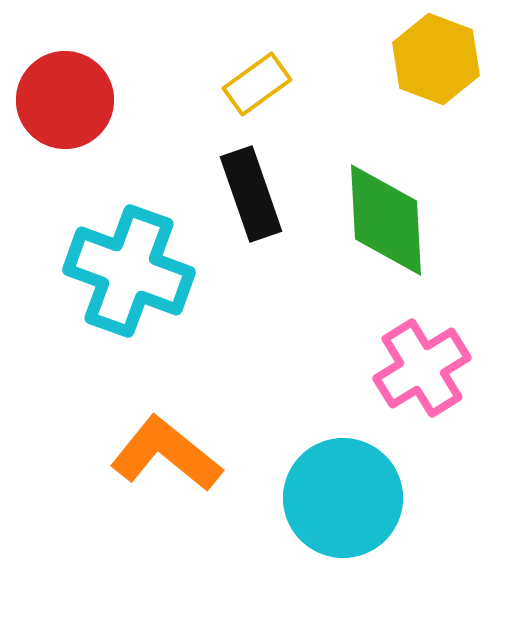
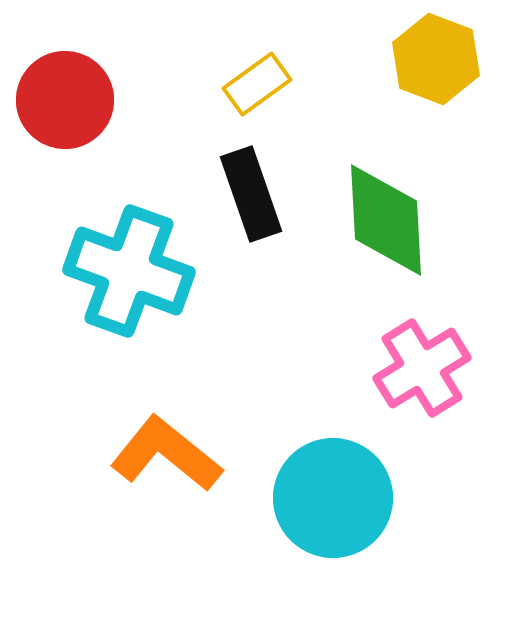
cyan circle: moved 10 px left
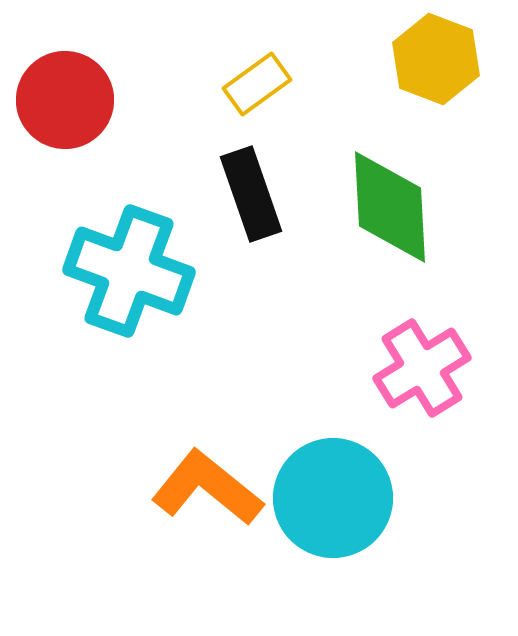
green diamond: moved 4 px right, 13 px up
orange L-shape: moved 41 px right, 34 px down
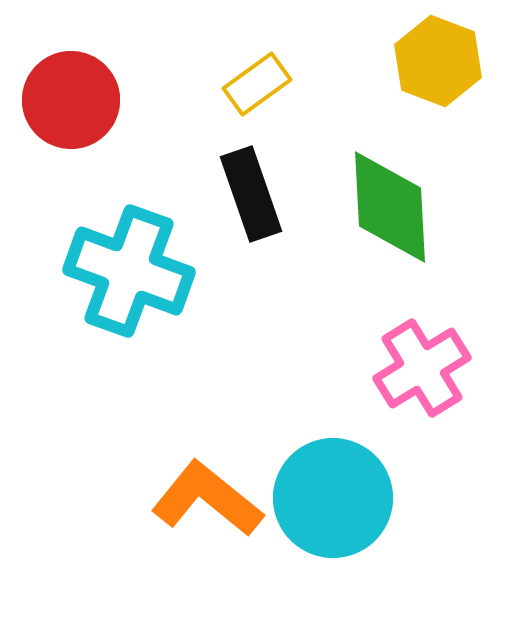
yellow hexagon: moved 2 px right, 2 px down
red circle: moved 6 px right
orange L-shape: moved 11 px down
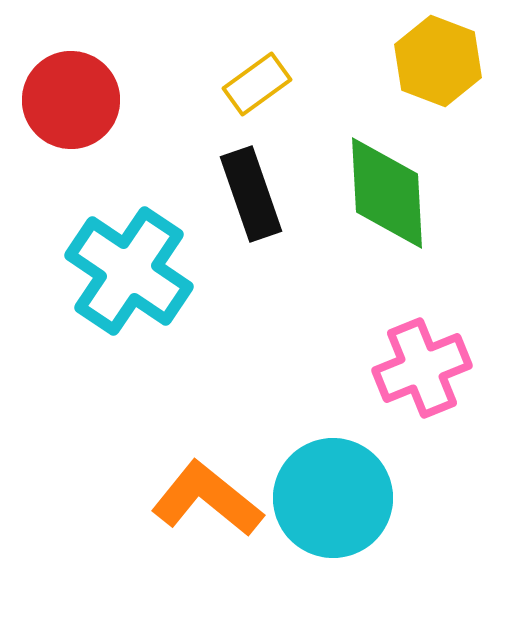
green diamond: moved 3 px left, 14 px up
cyan cross: rotated 14 degrees clockwise
pink cross: rotated 10 degrees clockwise
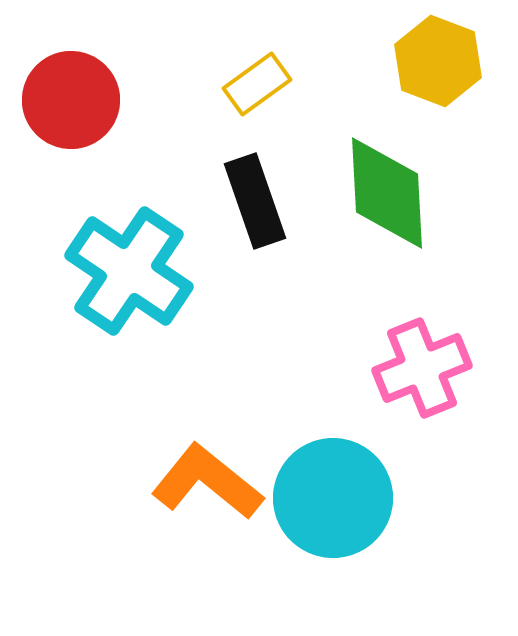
black rectangle: moved 4 px right, 7 px down
orange L-shape: moved 17 px up
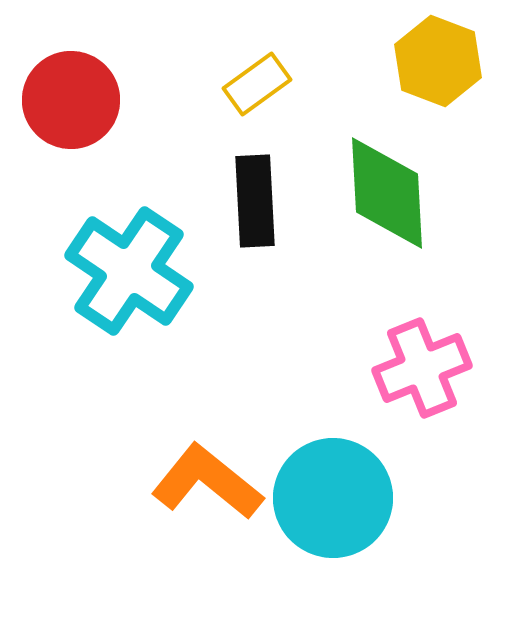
black rectangle: rotated 16 degrees clockwise
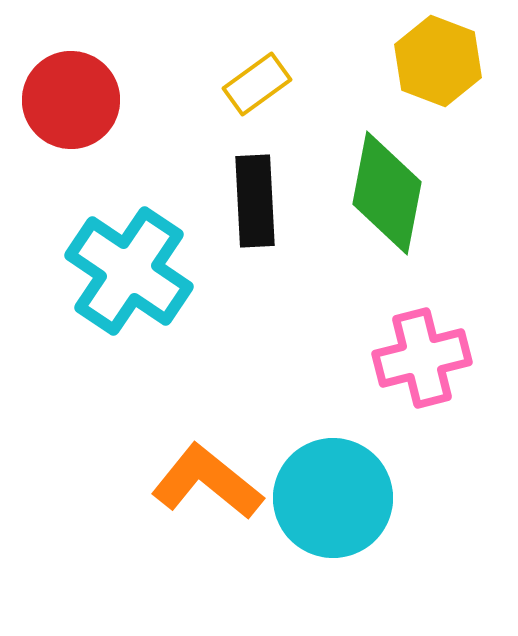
green diamond: rotated 14 degrees clockwise
pink cross: moved 10 px up; rotated 8 degrees clockwise
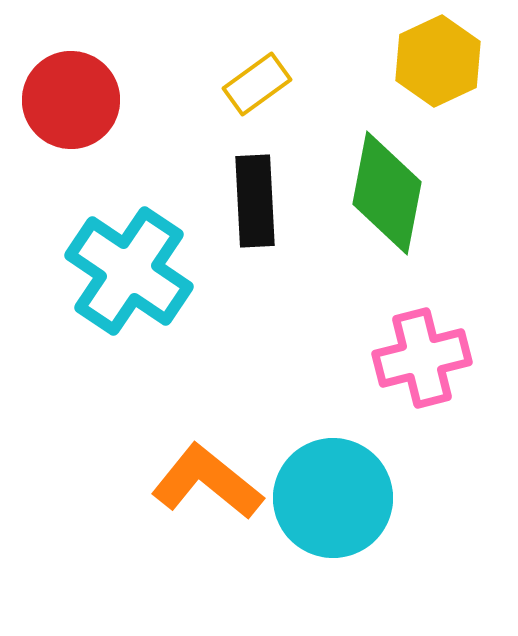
yellow hexagon: rotated 14 degrees clockwise
